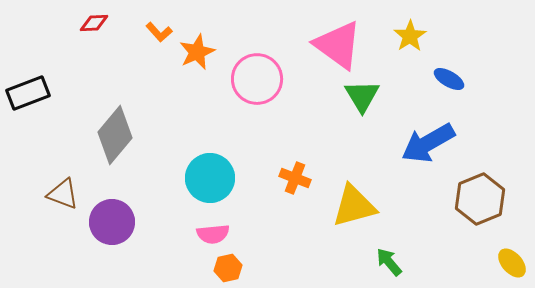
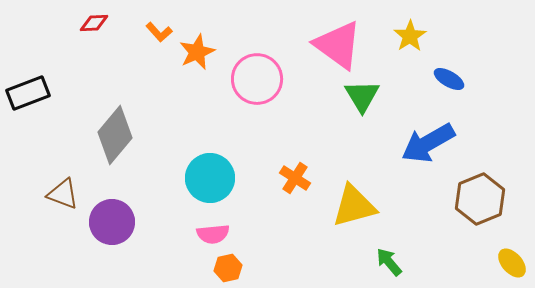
orange cross: rotated 12 degrees clockwise
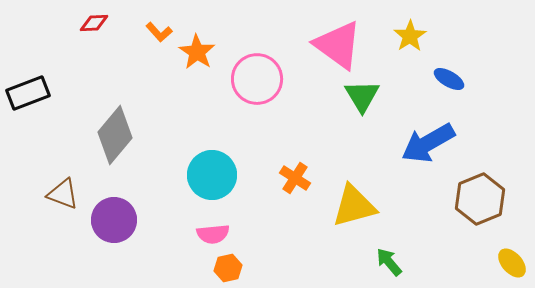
orange star: rotated 15 degrees counterclockwise
cyan circle: moved 2 px right, 3 px up
purple circle: moved 2 px right, 2 px up
